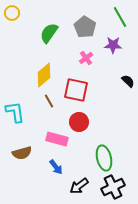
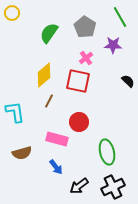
red square: moved 2 px right, 9 px up
brown line: rotated 56 degrees clockwise
green ellipse: moved 3 px right, 6 px up
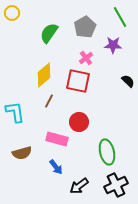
gray pentagon: rotated 10 degrees clockwise
black cross: moved 3 px right, 2 px up
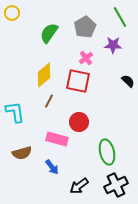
blue arrow: moved 4 px left
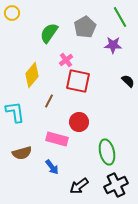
pink cross: moved 20 px left, 2 px down
yellow diamond: moved 12 px left; rotated 10 degrees counterclockwise
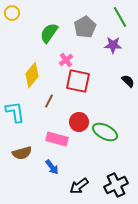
green ellipse: moved 2 px left, 20 px up; rotated 50 degrees counterclockwise
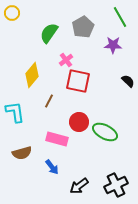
gray pentagon: moved 2 px left
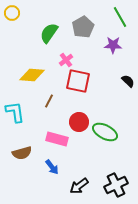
yellow diamond: rotated 55 degrees clockwise
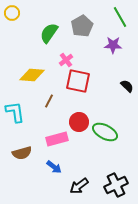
gray pentagon: moved 1 px left, 1 px up
black semicircle: moved 1 px left, 5 px down
pink rectangle: rotated 30 degrees counterclockwise
blue arrow: moved 2 px right; rotated 14 degrees counterclockwise
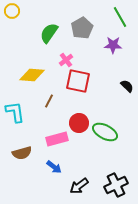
yellow circle: moved 2 px up
gray pentagon: moved 2 px down
red circle: moved 1 px down
